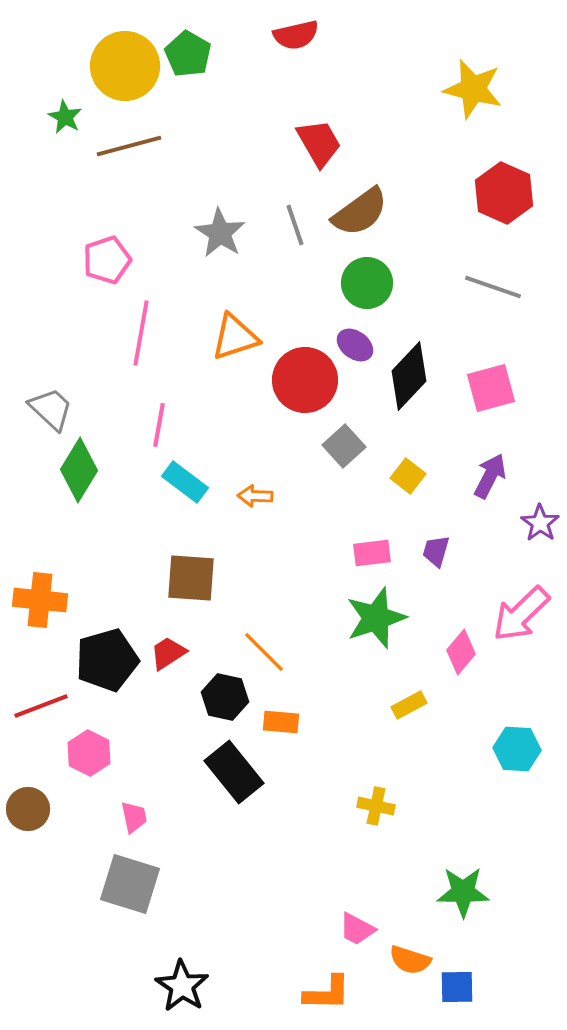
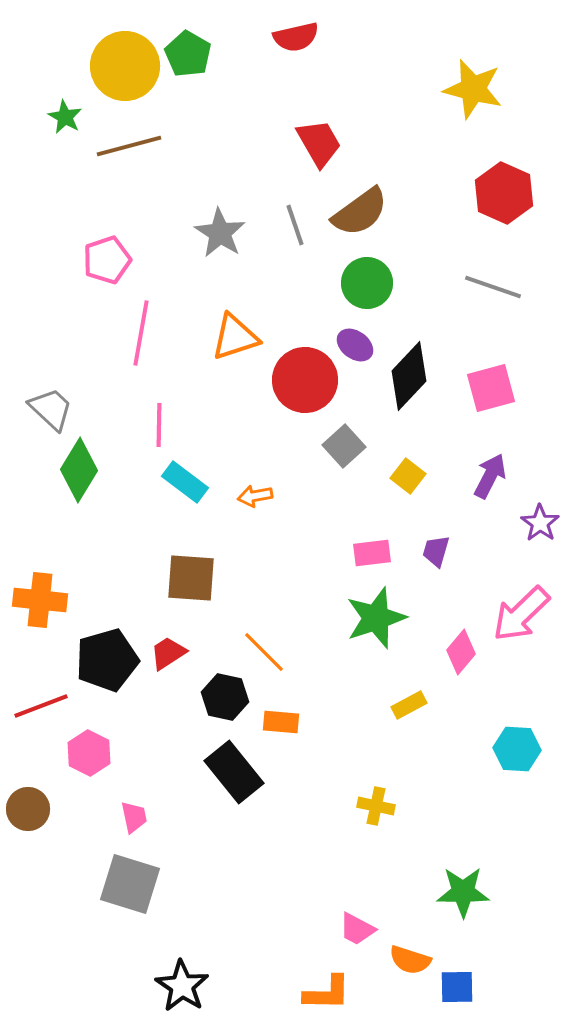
red semicircle at (296, 35): moved 2 px down
pink line at (159, 425): rotated 9 degrees counterclockwise
orange arrow at (255, 496): rotated 12 degrees counterclockwise
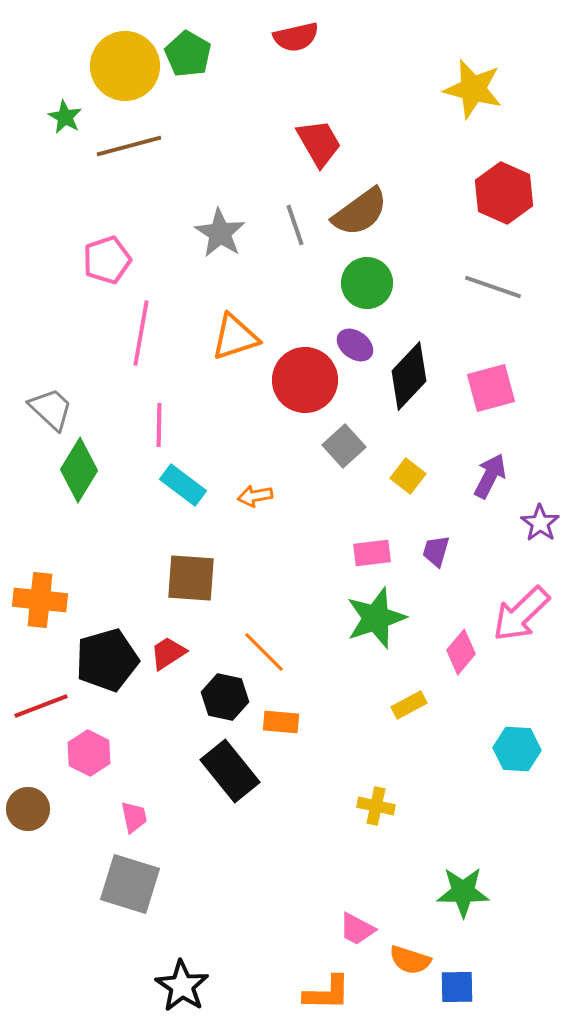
cyan rectangle at (185, 482): moved 2 px left, 3 px down
black rectangle at (234, 772): moved 4 px left, 1 px up
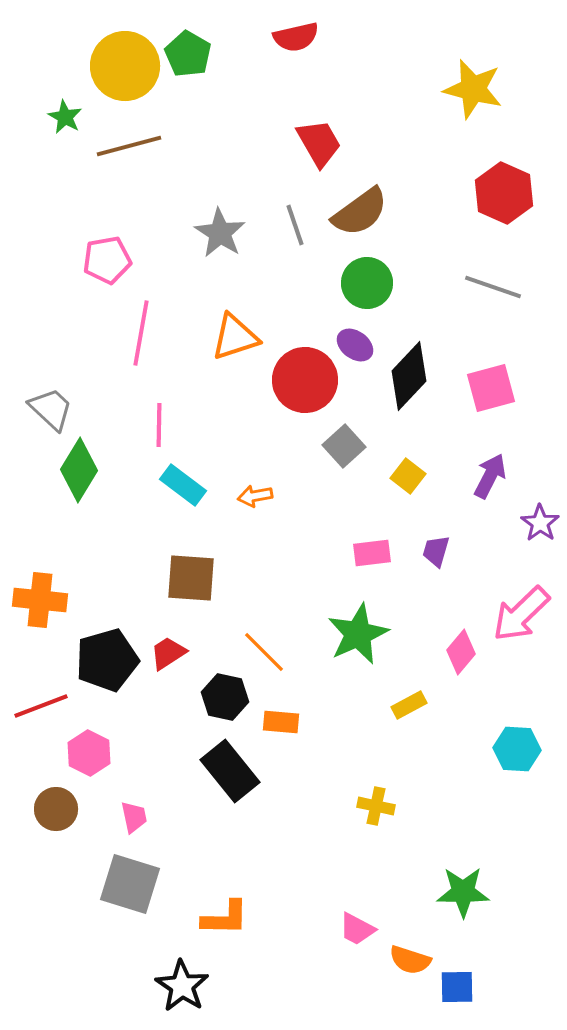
pink pentagon at (107, 260): rotated 9 degrees clockwise
green star at (376, 618): moved 18 px left, 16 px down; rotated 6 degrees counterclockwise
brown circle at (28, 809): moved 28 px right
orange L-shape at (327, 993): moved 102 px left, 75 px up
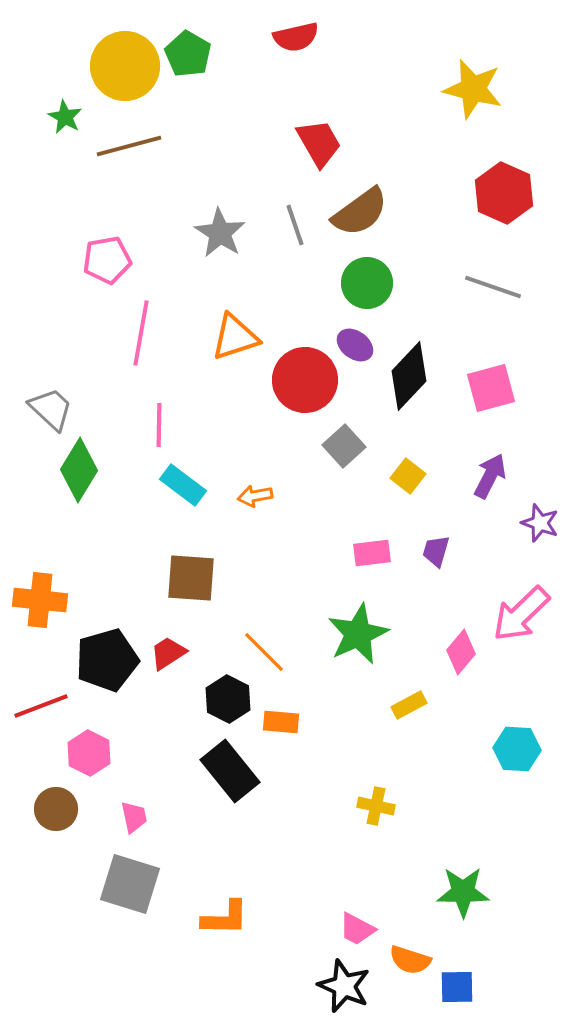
purple star at (540, 523): rotated 15 degrees counterclockwise
black hexagon at (225, 697): moved 3 px right, 2 px down; rotated 15 degrees clockwise
black star at (182, 986): moved 162 px right; rotated 10 degrees counterclockwise
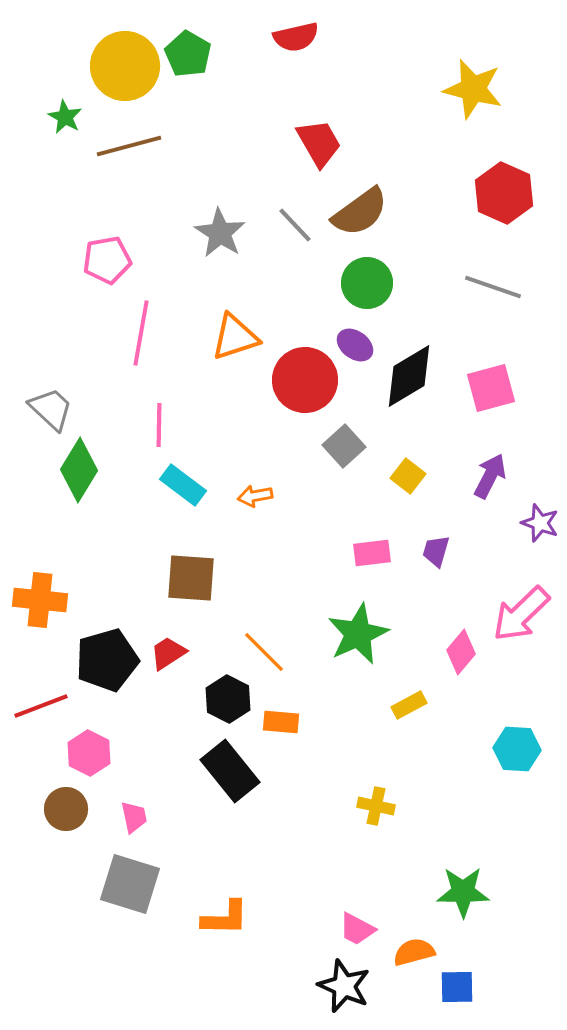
gray line at (295, 225): rotated 24 degrees counterclockwise
black diamond at (409, 376): rotated 16 degrees clockwise
brown circle at (56, 809): moved 10 px right
orange semicircle at (410, 960): moved 4 px right, 8 px up; rotated 147 degrees clockwise
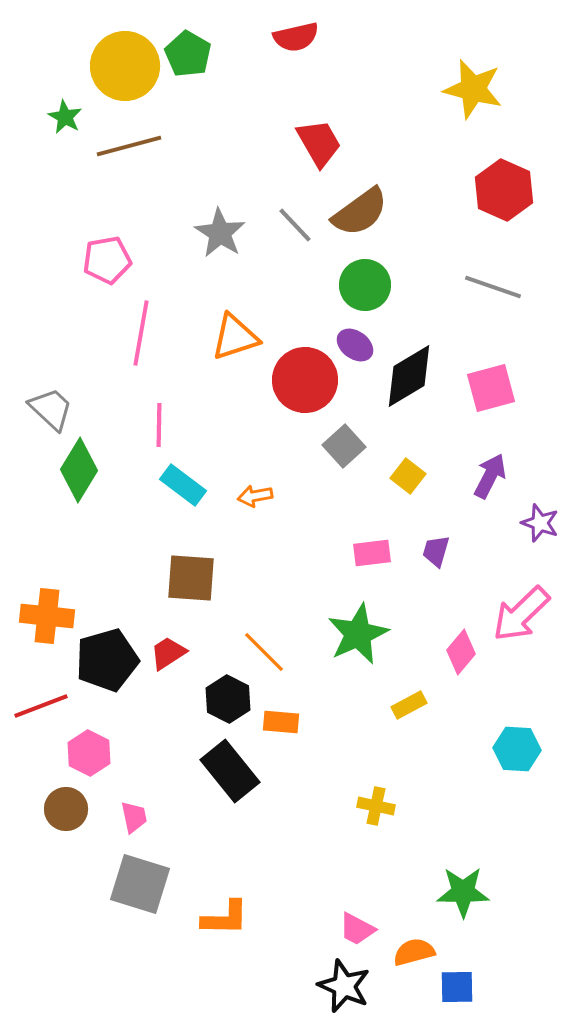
red hexagon at (504, 193): moved 3 px up
green circle at (367, 283): moved 2 px left, 2 px down
orange cross at (40, 600): moved 7 px right, 16 px down
gray square at (130, 884): moved 10 px right
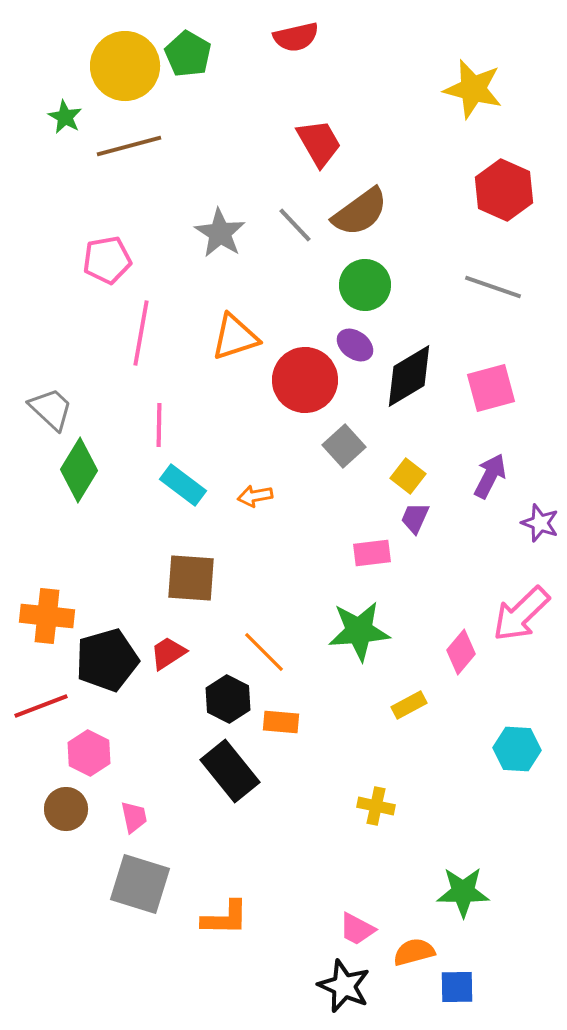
purple trapezoid at (436, 551): moved 21 px left, 33 px up; rotated 8 degrees clockwise
green star at (358, 634): moved 1 px right, 3 px up; rotated 20 degrees clockwise
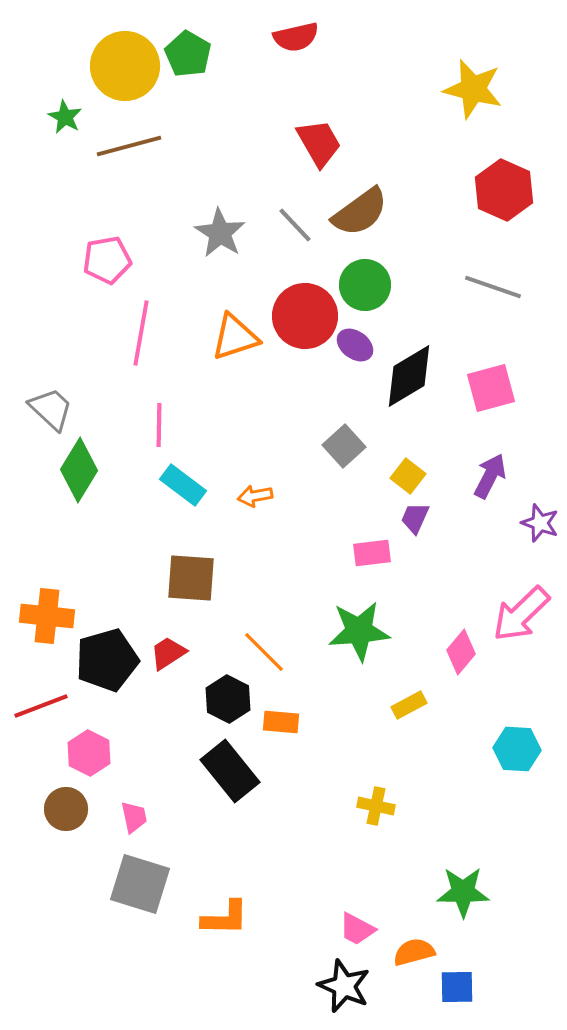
red circle at (305, 380): moved 64 px up
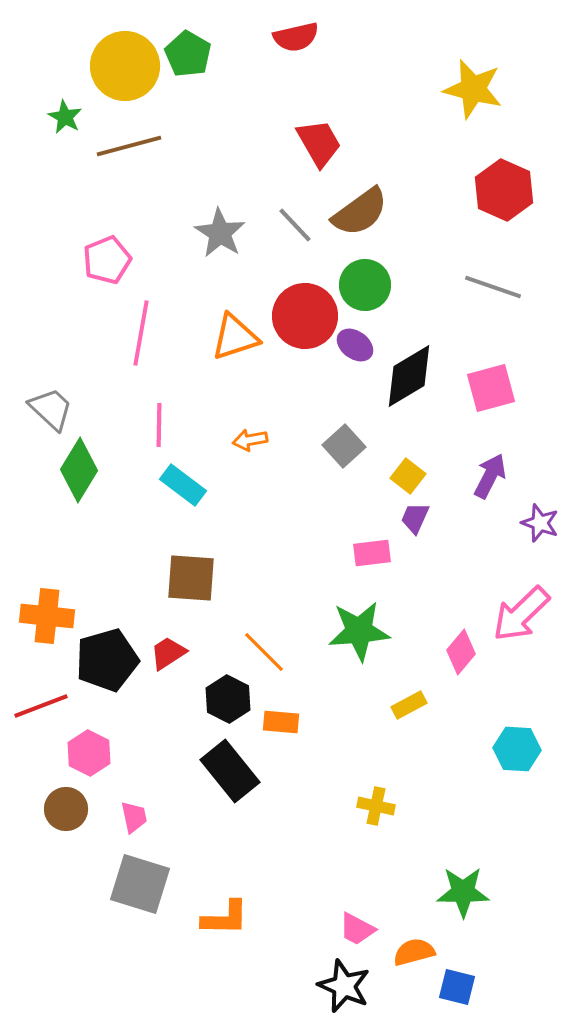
pink pentagon at (107, 260): rotated 12 degrees counterclockwise
orange arrow at (255, 496): moved 5 px left, 56 px up
blue square at (457, 987): rotated 15 degrees clockwise
